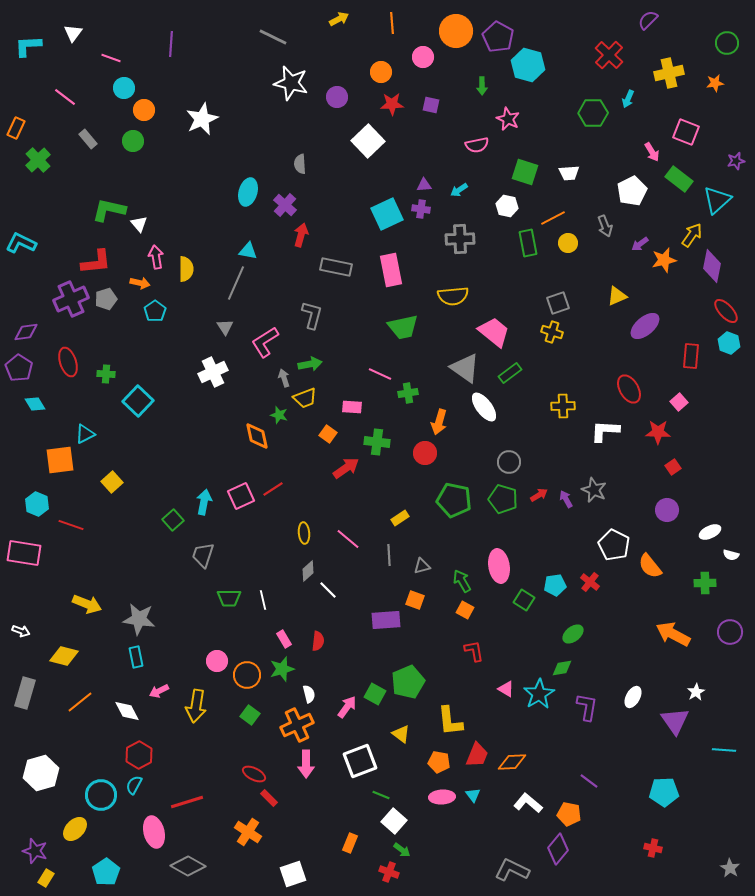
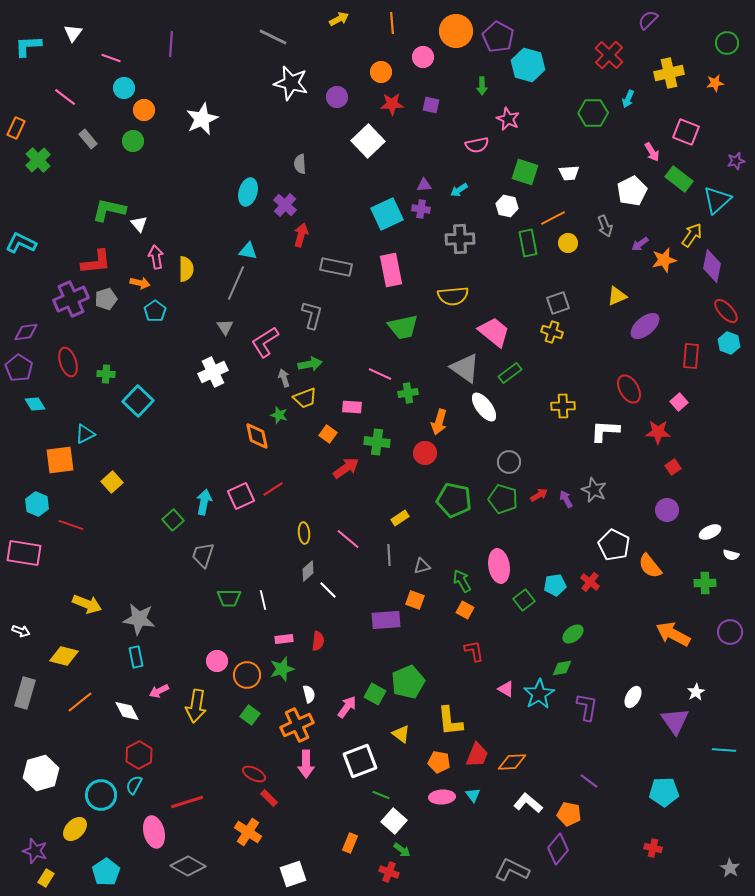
green square at (524, 600): rotated 20 degrees clockwise
pink rectangle at (284, 639): rotated 66 degrees counterclockwise
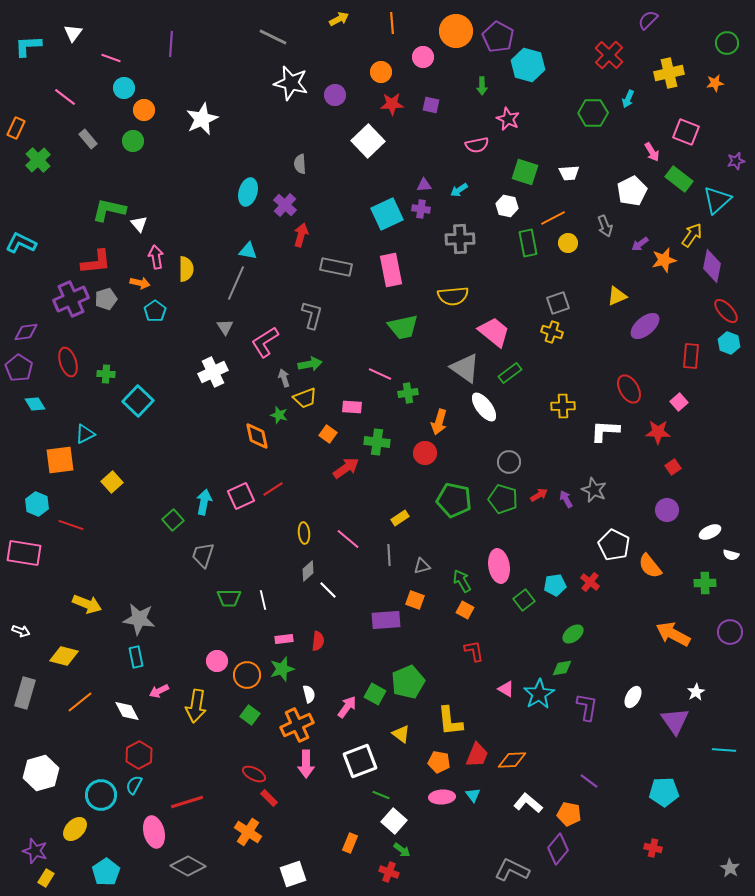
purple circle at (337, 97): moved 2 px left, 2 px up
orange diamond at (512, 762): moved 2 px up
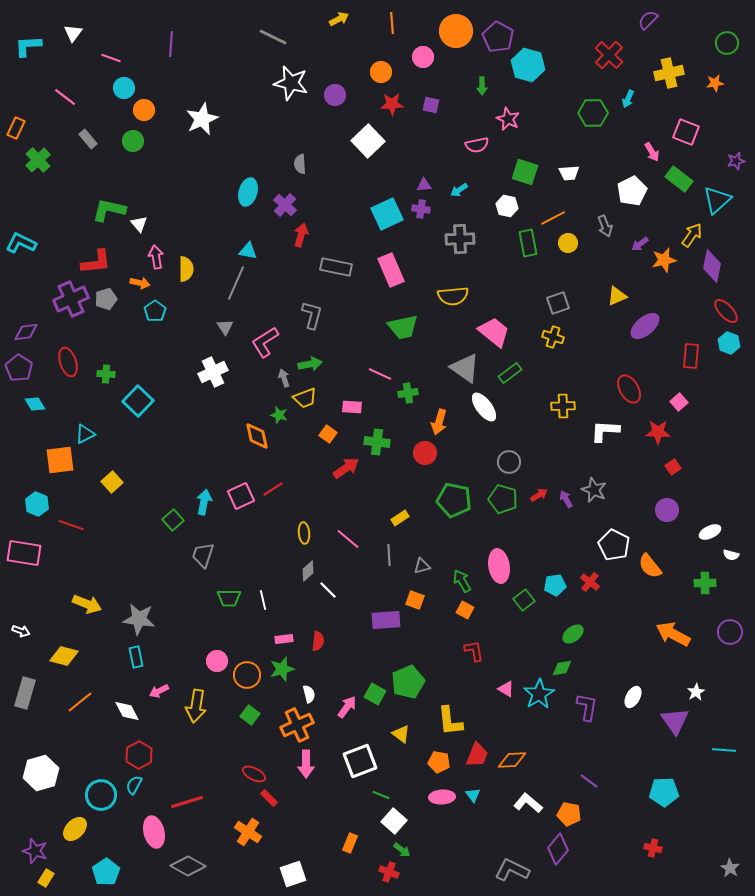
pink rectangle at (391, 270): rotated 12 degrees counterclockwise
yellow cross at (552, 332): moved 1 px right, 5 px down
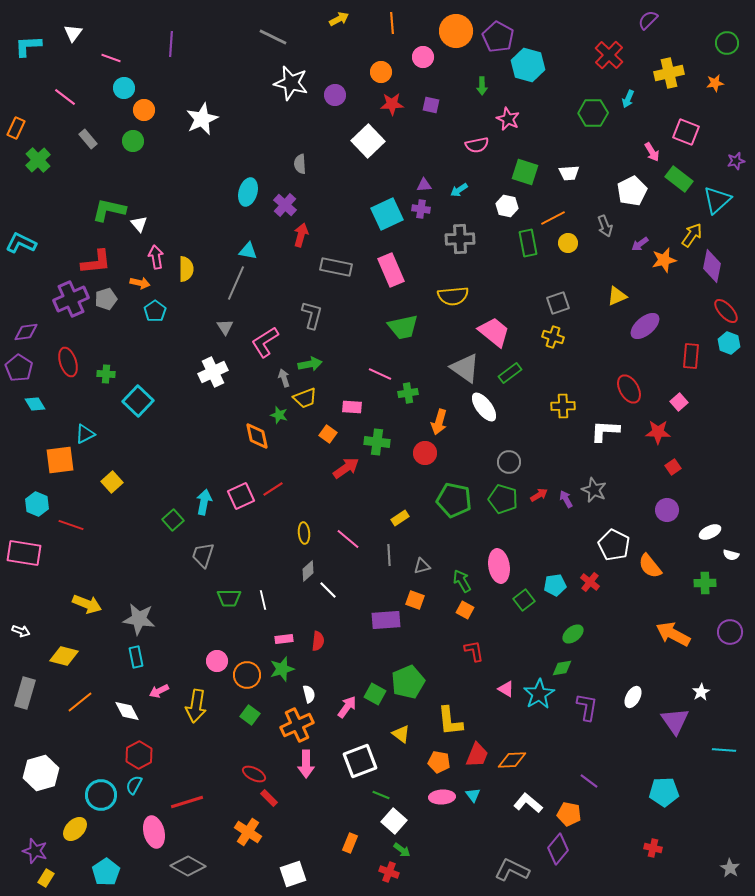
white star at (696, 692): moved 5 px right
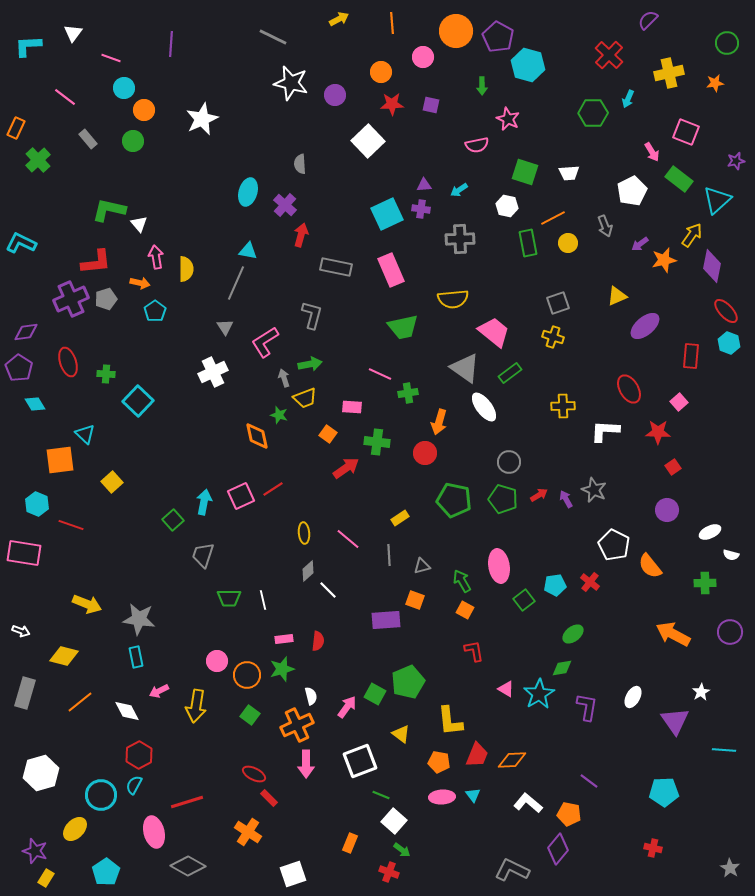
yellow semicircle at (453, 296): moved 3 px down
cyan triangle at (85, 434): rotated 50 degrees counterclockwise
white semicircle at (309, 694): moved 2 px right, 2 px down
